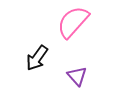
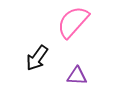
purple triangle: rotated 45 degrees counterclockwise
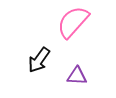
black arrow: moved 2 px right, 2 px down
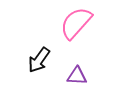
pink semicircle: moved 3 px right, 1 px down
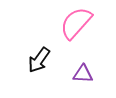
purple triangle: moved 6 px right, 2 px up
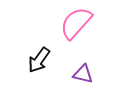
purple triangle: rotated 10 degrees clockwise
